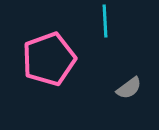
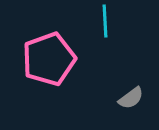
gray semicircle: moved 2 px right, 10 px down
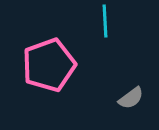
pink pentagon: moved 6 px down
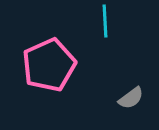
pink pentagon: rotated 4 degrees counterclockwise
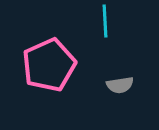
gray semicircle: moved 11 px left, 13 px up; rotated 28 degrees clockwise
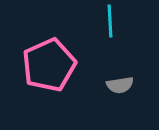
cyan line: moved 5 px right
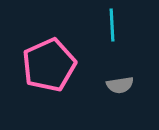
cyan line: moved 2 px right, 4 px down
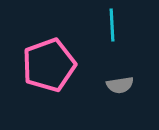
pink pentagon: rotated 4 degrees clockwise
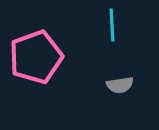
pink pentagon: moved 13 px left, 8 px up
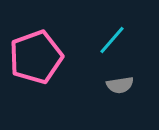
cyan line: moved 15 px down; rotated 44 degrees clockwise
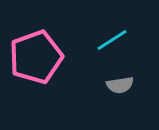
cyan line: rotated 16 degrees clockwise
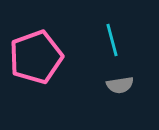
cyan line: rotated 72 degrees counterclockwise
